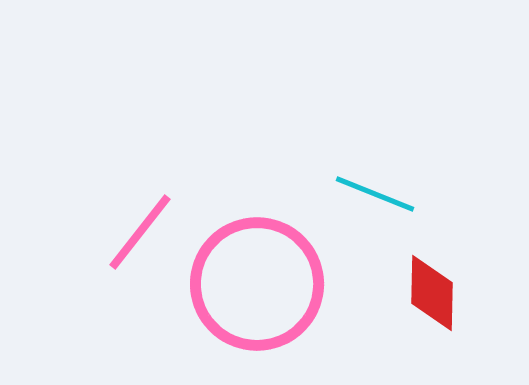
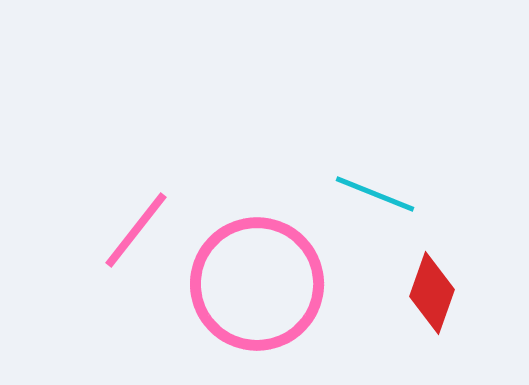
pink line: moved 4 px left, 2 px up
red diamond: rotated 18 degrees clockwise
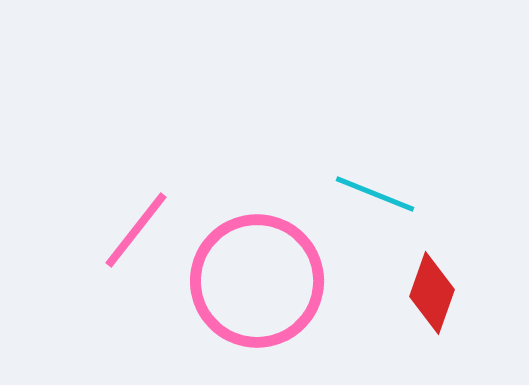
pink circle: moved 3 px up
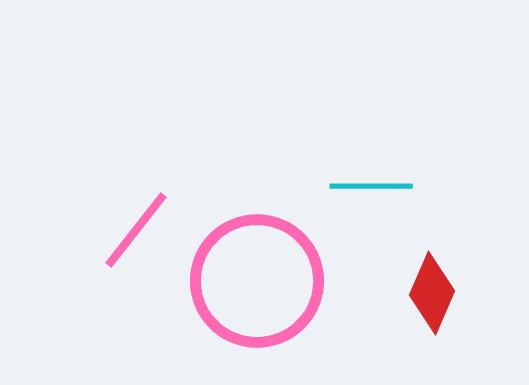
cyan line: moved 4 px left, 8 px up; rotated 22 degrees counterclockwise
red diamond: rotated 4 degrees clockwise
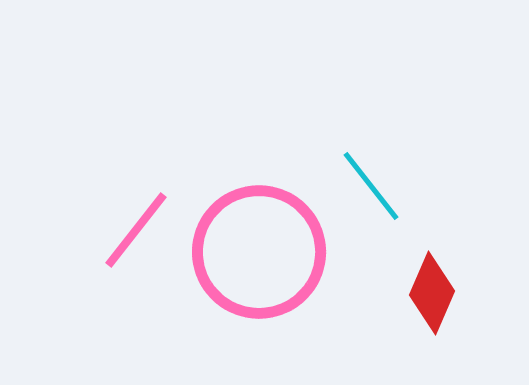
cyan line: rotated 52 degrees clockwise
pink circle: moved 2 px right, 29 px up
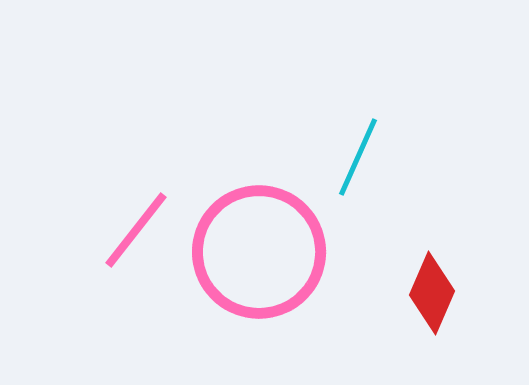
cyan line: moved 13 px left, 29 px up; rotated 62 degrees clockwise
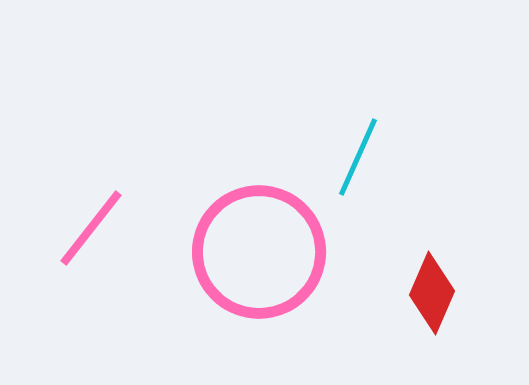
pink line: moved 45 px left, 2 px up
